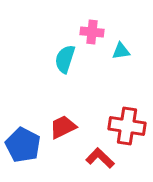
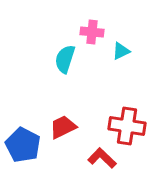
cyan triangle: rotated 18 degrees counterclockwise
red L-shape: moved 2 px right
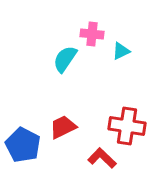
pink cross: moved 2 px down
cyan semicircle: rotated 16 degrees clockwise
